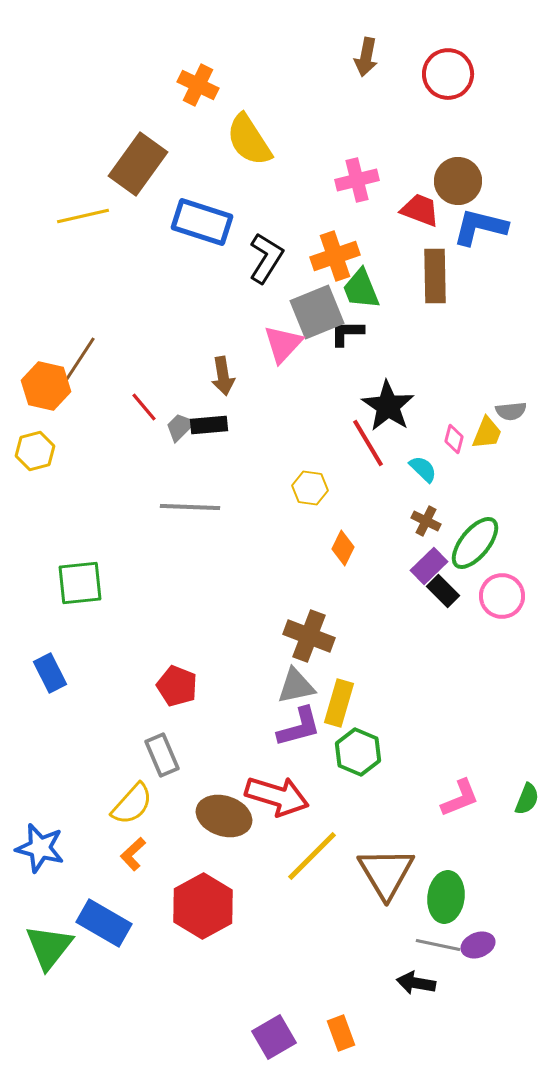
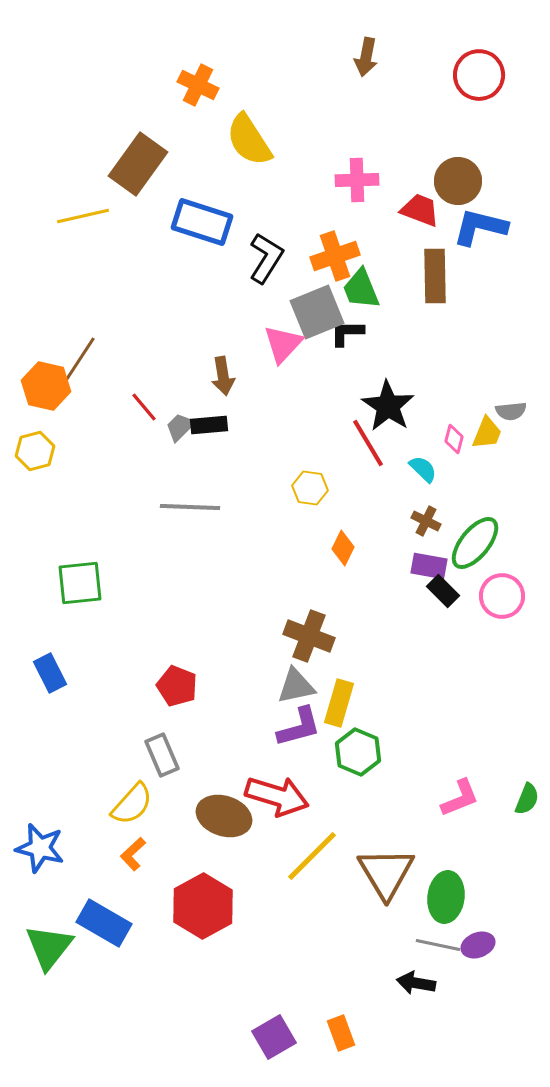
red circle at (448, 74): moved 31 px right, 1 px down
pink cross at (357, 180): rotated 12 degrees clockwise
purple rectangle at (429, 566): rotated 54 degrees clockwise
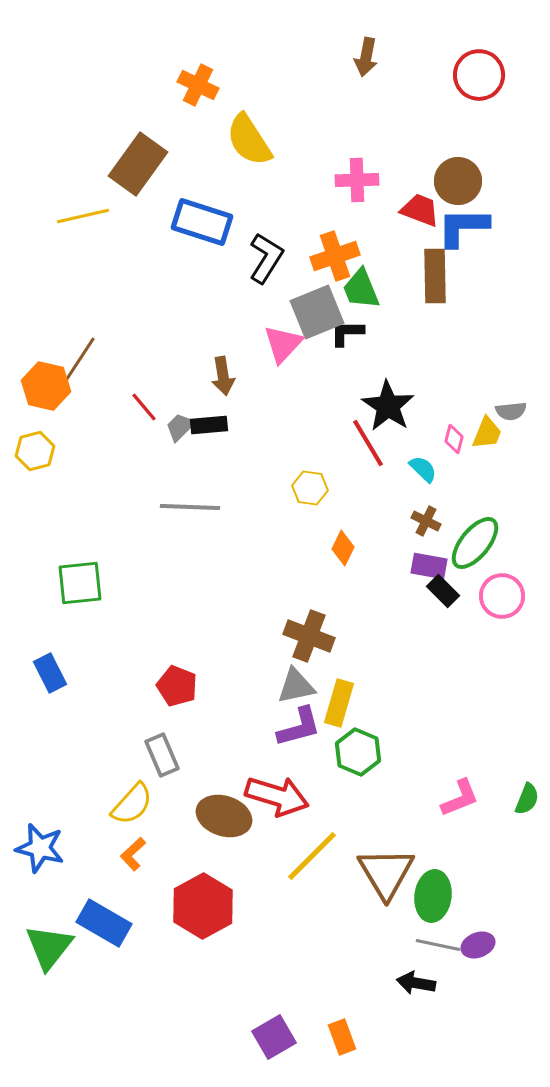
blue L-shape at (480, 227): moved 17 px left; rotated 14 degrees counterclockwise
green ellipse at (446, 897): moved 13 px left, 1 px up
orange rectangle at (341, 1033): moved 1 px right, 4 px down
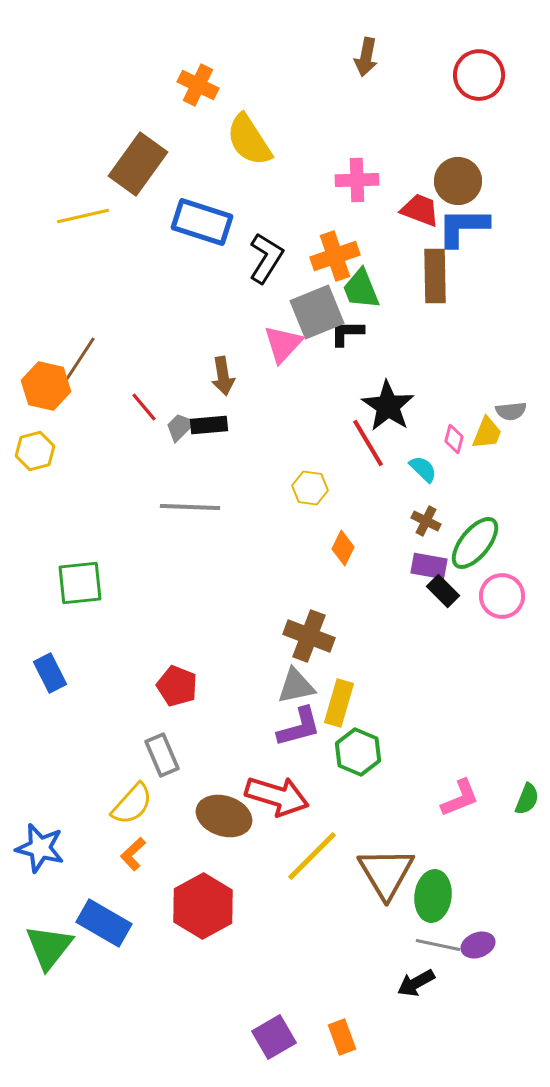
black arrow at (416, 983): rotated 39 degrees counterclockwise
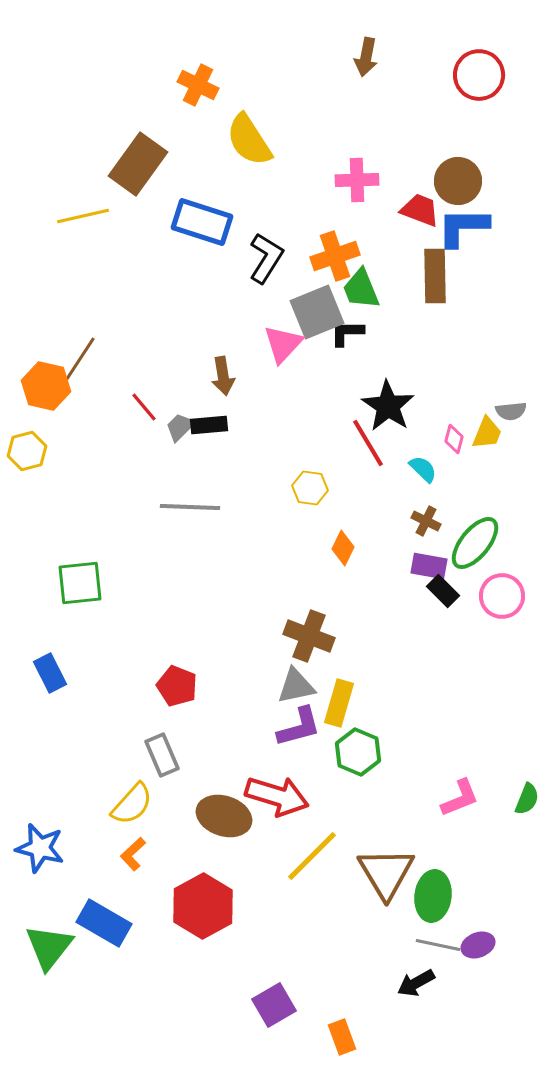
yellow hexagon at (35, 451): moved 8 px left
purple square at (274, 1037): moved 32 px up
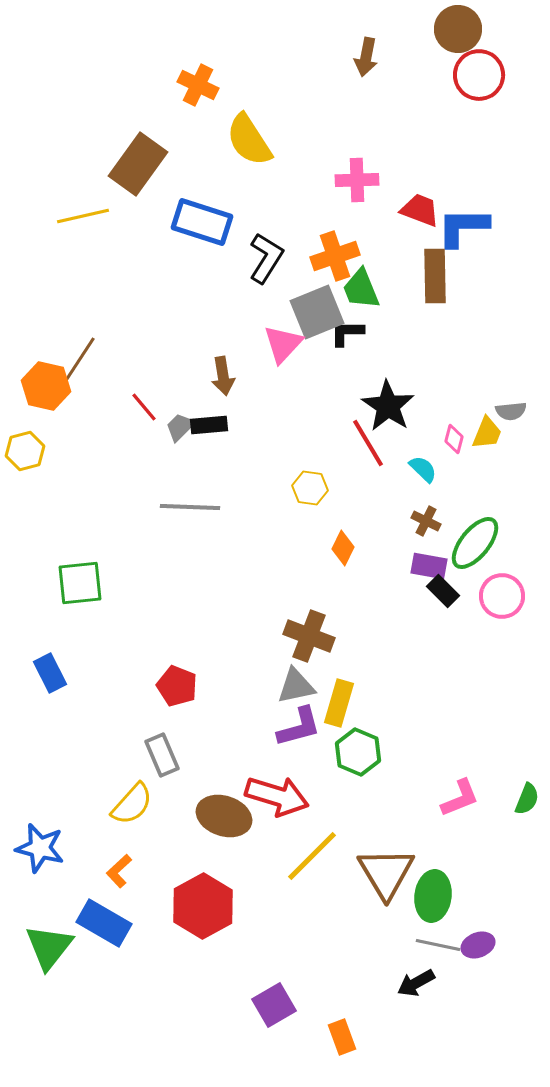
brown circle at (458, 181): moved 152 px up
yellow hexagon at (27, 451): moved 2 px left
orange L-shape at (133, 854): moved 14 px left, 17 px down
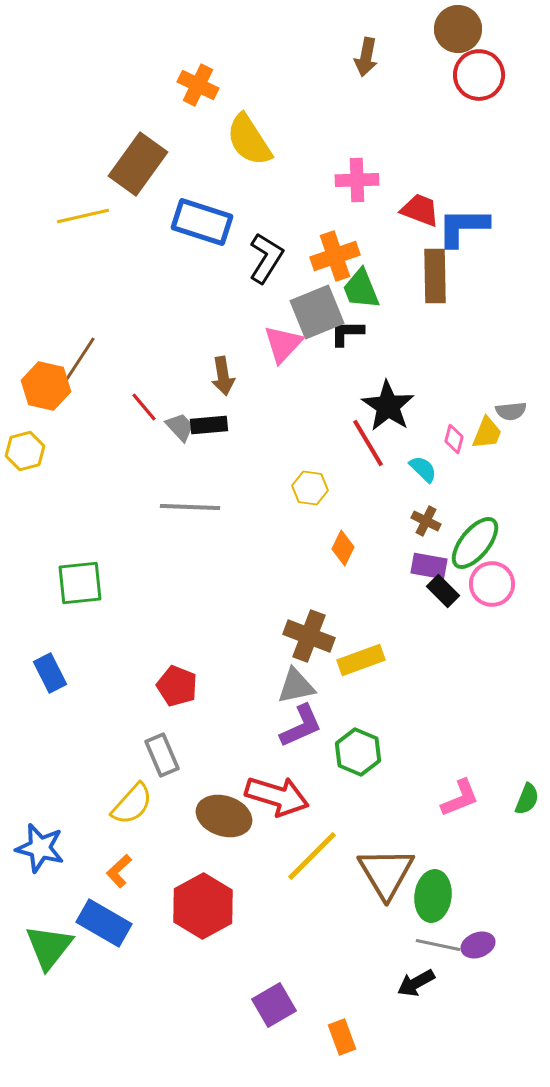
gray trapezoid at (180, 427): rotated 92 degrees clockwise
pink circle at (502, 596): moved 10 px left, 12 px up
yellow rectangle at (339, 703): moved 22 px right, 43 px up; rotated 54 degrees clockwise
purple L-shape at (299, 727): moved 2 px right, 1 px up; rotated 9 degrees counterclockwise
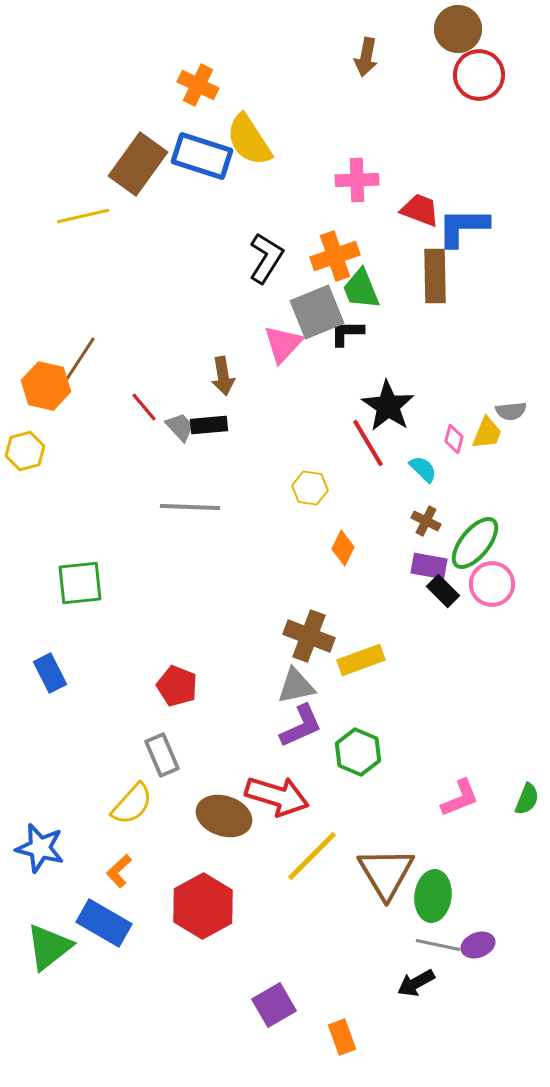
blue rectangle at (202, 222): moved 66 px up
green triangle at (49, 947): rotated 14 degrees clockwise
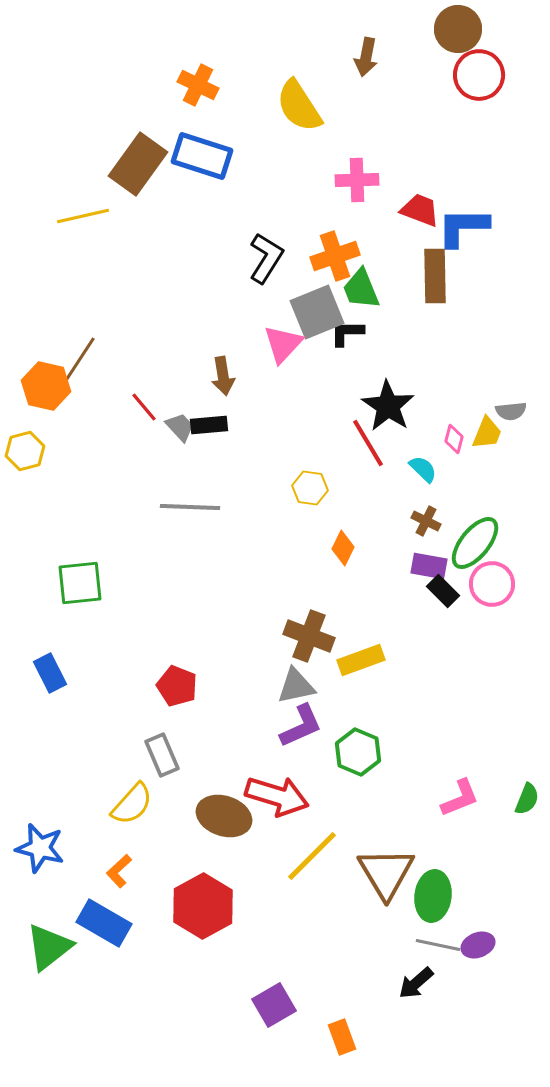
yellow semicircle at (249, 140): moved 50 px right, 34 px up
black arrow at (416, 983): rotated 12 degrees counterclockwise
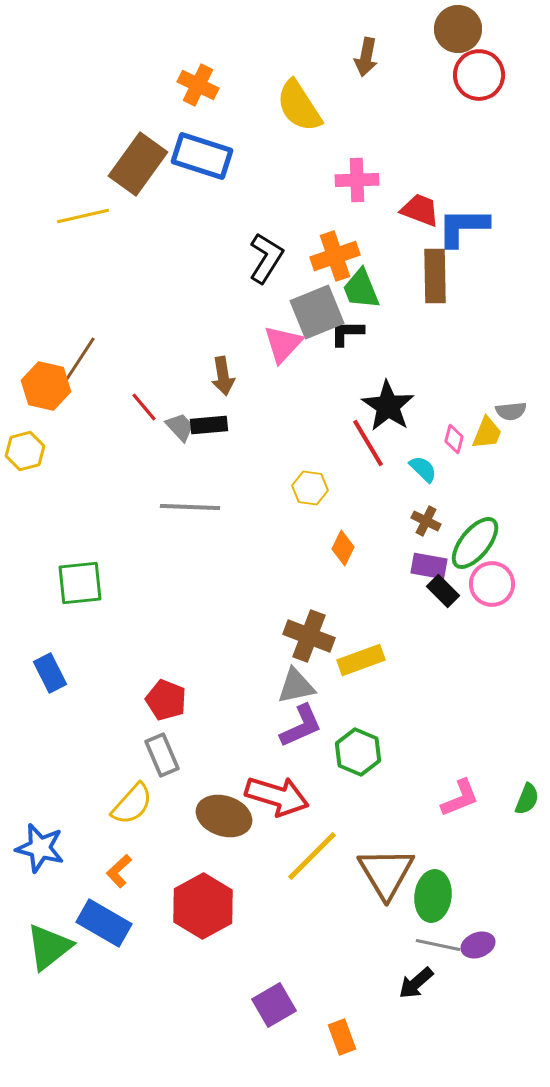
red pentagon at (177, 686): moved 11 px left, 14 px down
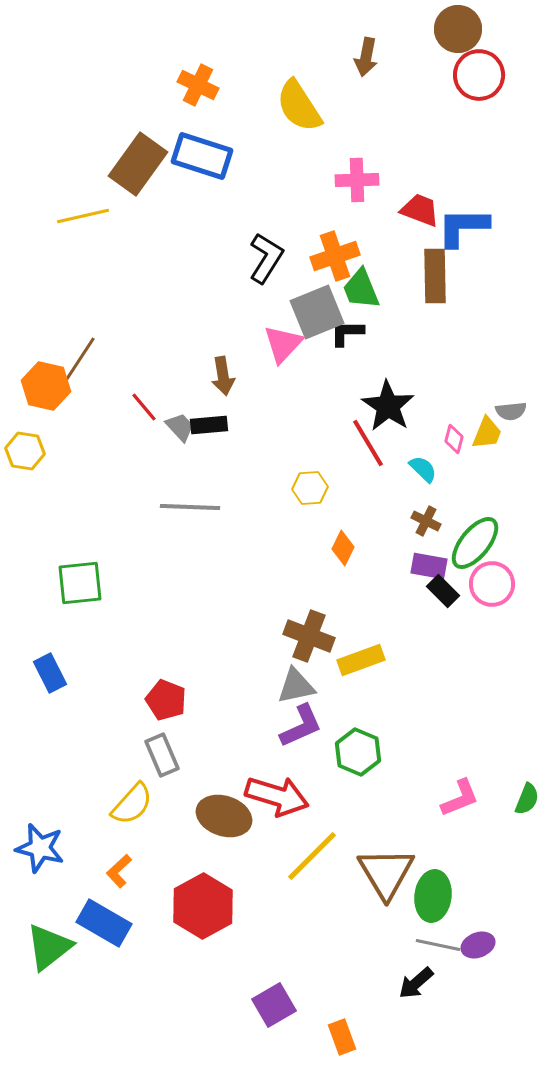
yellow hexagon at (25, 451): rotated 24 degrees clockwise
yellow hexagon at (310, 488): rotated 12 degrees counterclockwise
